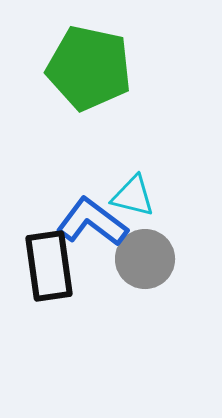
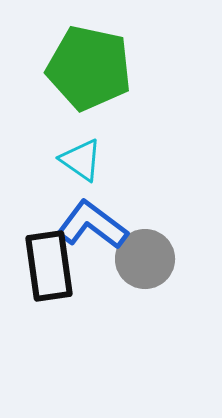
cyan triangle: moved 52 px left, 36 px up; rotated 21 degrees clockwise
blue L-shape: moved 3 px down
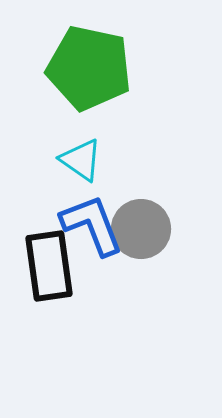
blue L-shape: rotated 32 degrees clockwise
gray circle: moved 4 px left, 30 px up
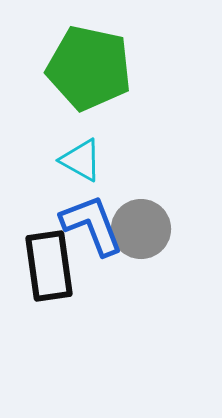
cyan triangle: rotated 6 degrees counterclockwise
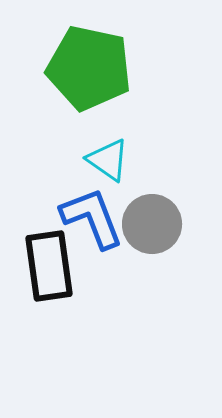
cyan triangle: moved 27 px right; rotated 6 degrees clockwise
blue L-shape: moved 7 px up
gray circle: moved 11 px right, 5 px up
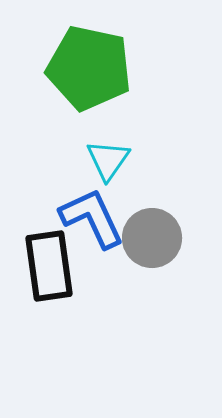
cyan triangle: rotated 30 degrees clockwise
blue L-shape: rotated 4 degrees counterclockwise
gray circle: moved 14 px down
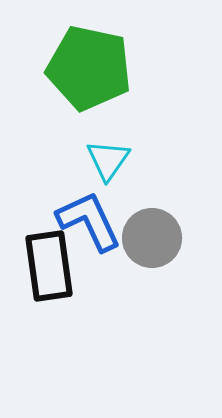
blue L-shape: moved 3 px left, 3 px down
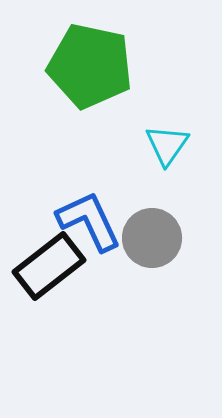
green pentagon: moved 1 px right, 2 px up
cyan triangle: moved 59 px right, 15 px up
black rectangle: rotated 60 degrees clockwise
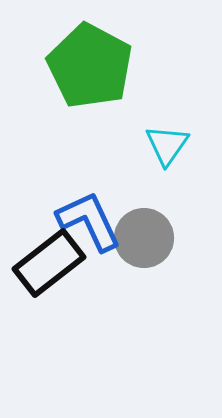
green pentagon: rotated 16 degrees clockwise
gray circle: moved 8 px left
black rectangle: moved 3 px up
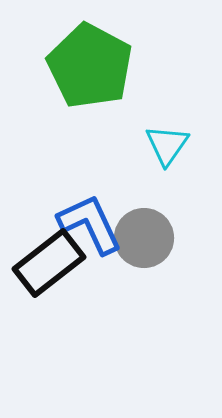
blue L-shape: moved 1 px right, 3 px down
